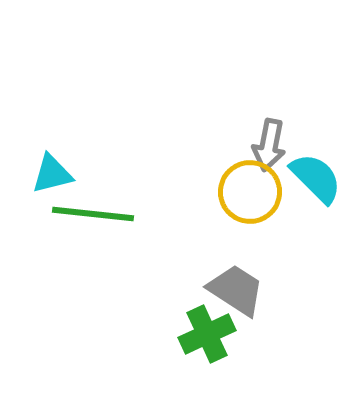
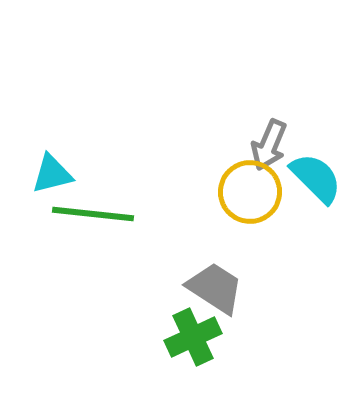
gray arrow: rotated 12 degrees clockwise
gray trapezoid: moved 21 px left, 2 px up
green cross: moved 14 px left, 3 px down
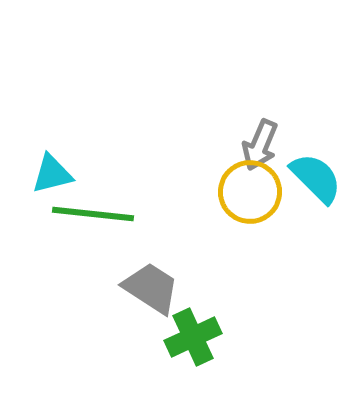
gray arrow: moved 9 px left
gray trapezoid: moved 64 px left
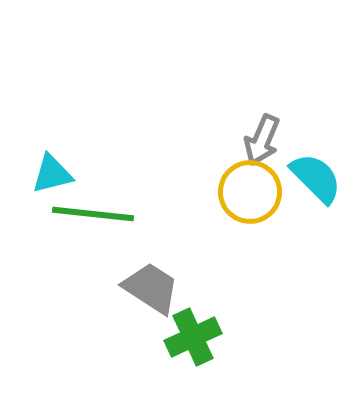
gray arrow: moved 2 px right, 5 px up
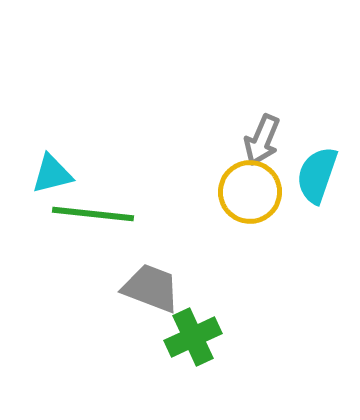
cyan semicircle: moved 1 px right, 3 px up; rotated 116 degrees counterclockwise
gray trapezoid: rotated 12 degrees counterclockwise
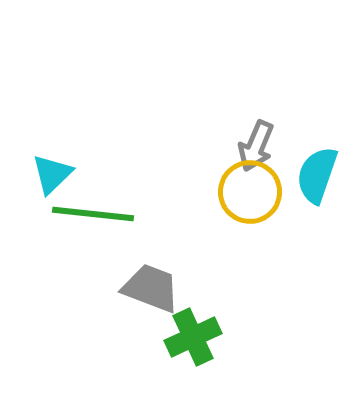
gray arrow: moved 6 px left, 6 px down
cyan triangle: rotated 30 degrees counterclockwise
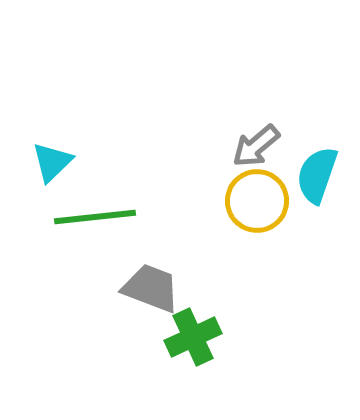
gray arrow: rotated 27 degrees clockwise
cyan triangle: moved 12 px up
yellow circle: moved 7 px right, 9 px down
green line: moved 2 px right, 3 px down; rotated 12 degrees counterclockwise
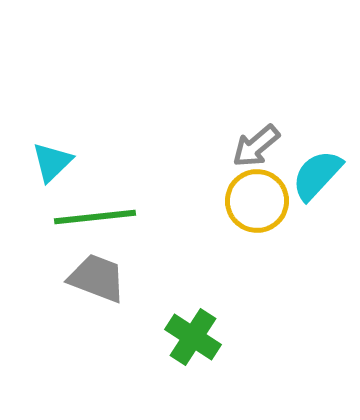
cyan semicircle: rotated 24 degrees clockwise
gray trapezoid: moved 54 px left, 10 px up
green cross: rotated 32 degrees counterclockwise
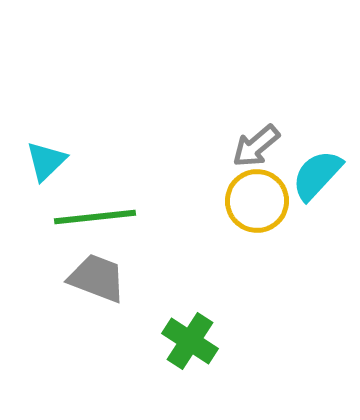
cyan triangle: moved 6 px left, 1 px up
green cross: moved 3 px left, 4 px down
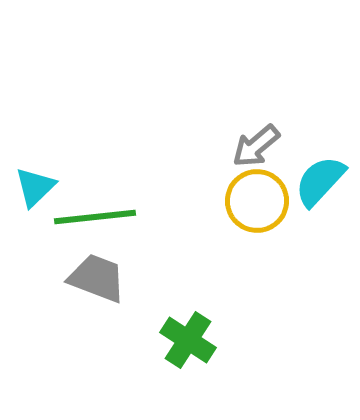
cyan triangle: moved 11 px left, 26 px down
cyan semicircle: moved 3 px right, 6 px down
green cross: moved 2 px left, 1 px up
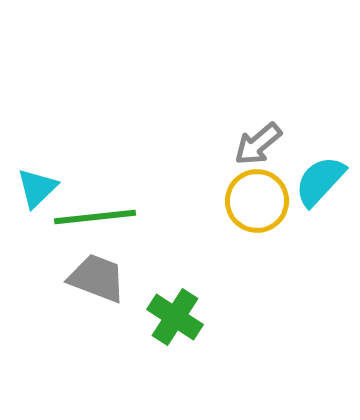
gray arrow: moved 2 px right, 2 px up
cyan triangle: moved 2 px right, 1 px down
green cross: moved 13 px left, 23 px up
